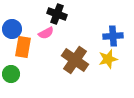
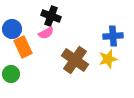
black cross: moved 6 px left, 2 px down
orange rectangle: rotated 35 degrees counterclockwise
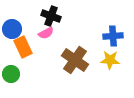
yellow star: moved 2 px right, 1 px down; rotated 18 degrees clockwise
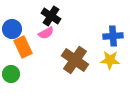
black cross: rotated 12 degrees clockwise
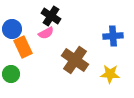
yellow star: moved 14 px down
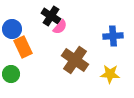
pink semicircle: moved 14 px right, 6 px up; rotated 21 degrees counterclockwise
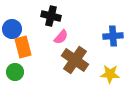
black cross: rotated 18 degrees counterclockwise
pink semicircle: moved 1 px right, 10 px down
orange rectangle: rotated 10 degrees clockwise
green circle: moved 4 px right, 2 px up
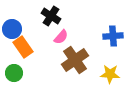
black cross: rotated 18 degrees clockwise
orange rectangle: rotated 20 degrees counterclockwise
brown cross: rotated 20 degrees clockwise
green circle: moved 1 px left, 1 px down
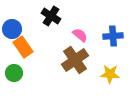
pink semicircle: moved 19 px right, 2 px up; rotated 91 degrees counterclockwise
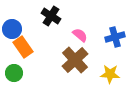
blue cross: moved 2 px right, 1 px down; rotated 12 degrees counterclockwise
brown cross: rotated 8 degrees counterclockwise
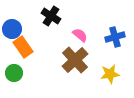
yellow star: rotated 12 degrees counterclockwise
